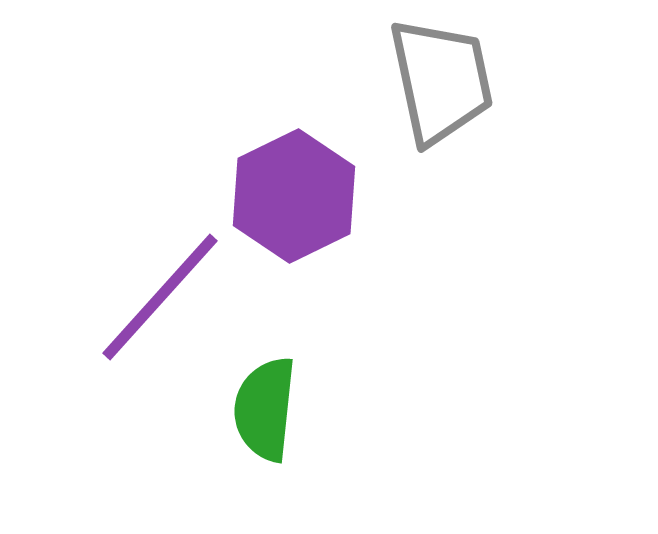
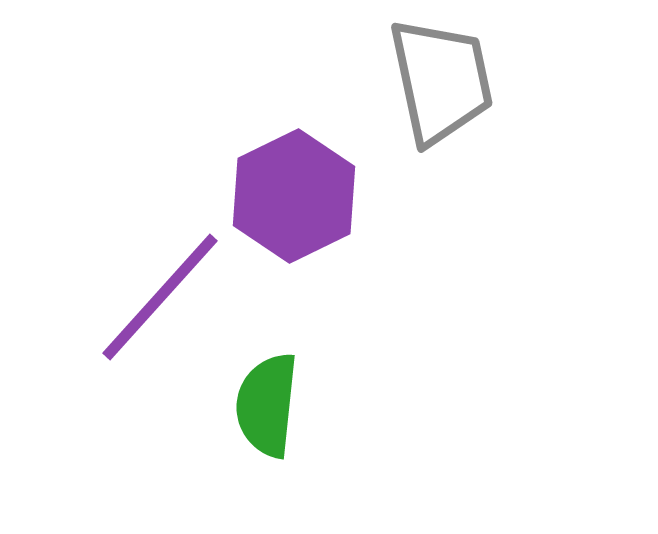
green semicircle: moved 2 px right, 4 px up
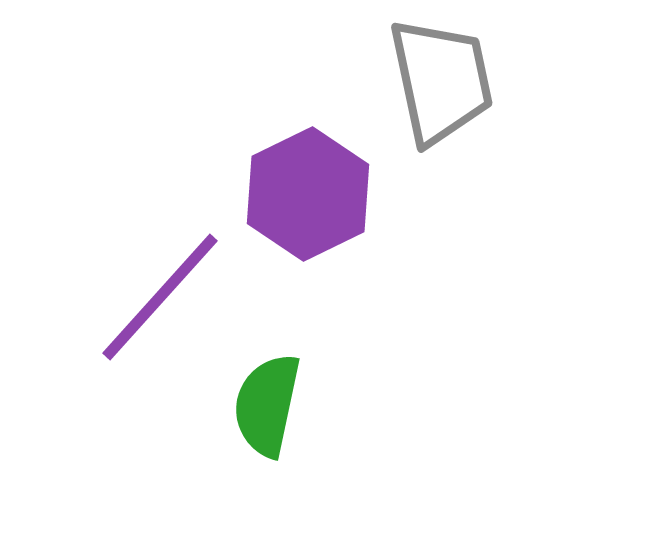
purple hexagon: moved 14 px right, 2 px up
green semicircle: rotated 6 degrees clockwise
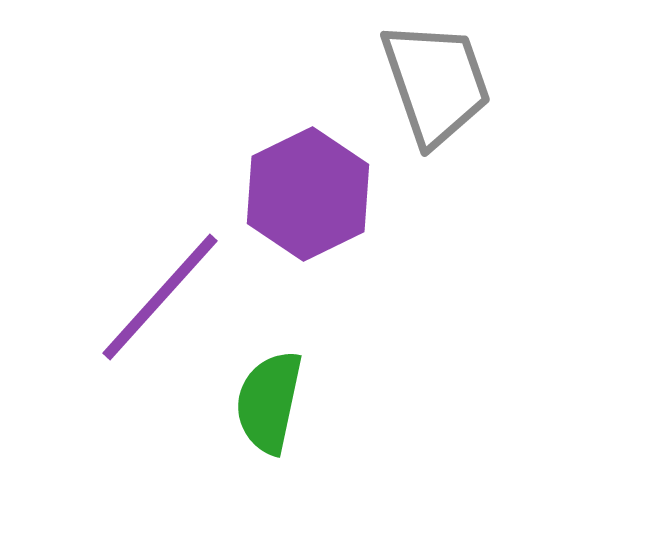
gray trapezoid: moved 5 px left, 2 px down; rotated 7 degrees counterclockwise
green semicircle: moved 2 px right, 3 px up
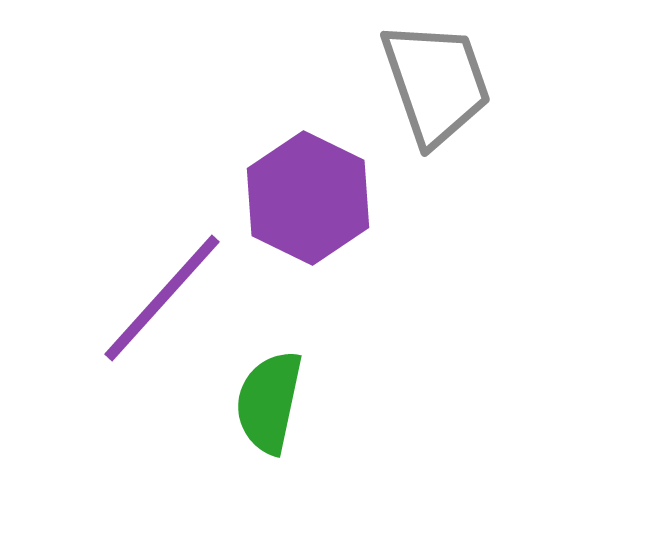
purple hexagon: moved 4 px down; rotated 8 degrees counterclockwise
purple line: moved 2 px right, 1 px down
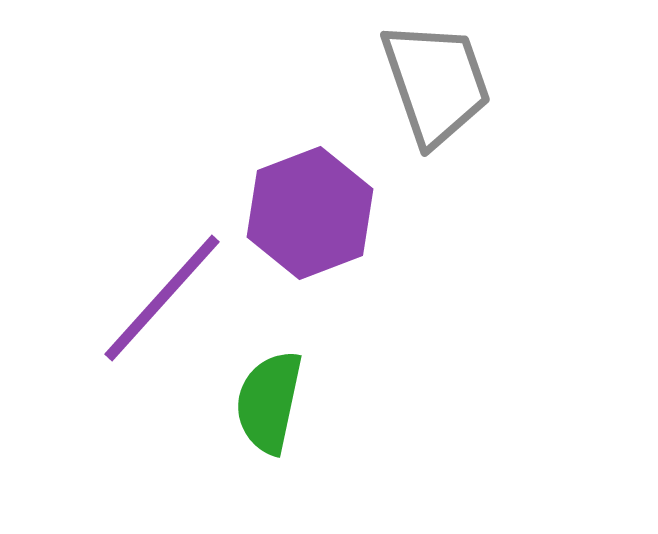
purple hexagon: moved 2 px right, 15 px down; rotated 13 degrees clockwise
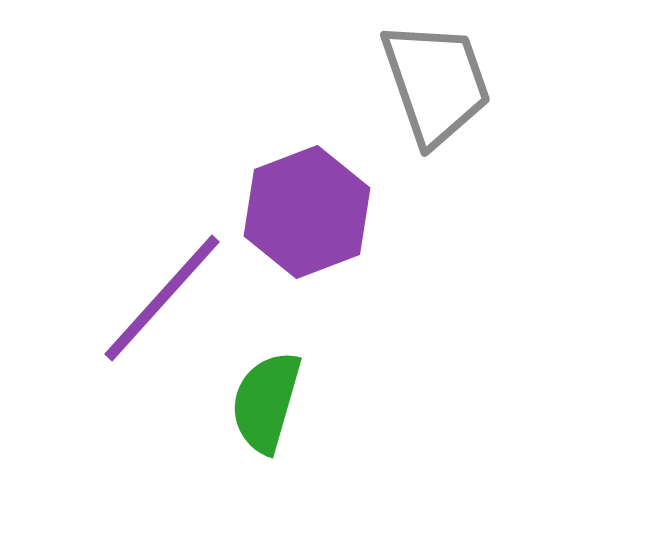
purple hexagon: moved 3 px left, 1 px up
green semicircle: moved 3 px left; rotated 4 degrees clockwise
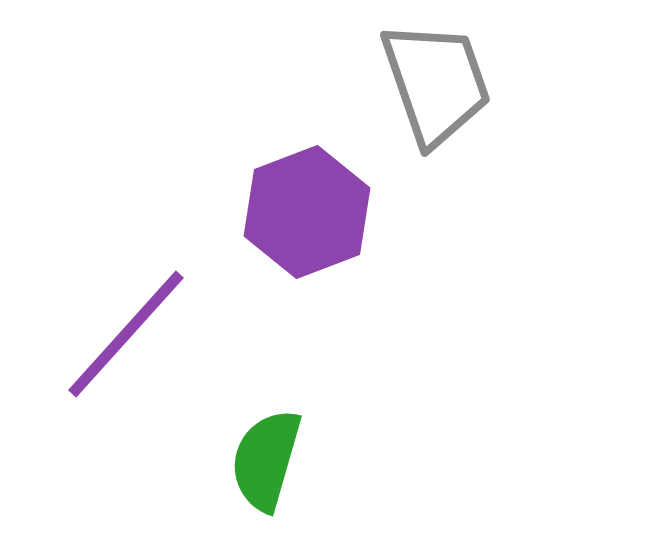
purple line: moved 36 px left, 36 px down
green semicircle: moved 58 px down
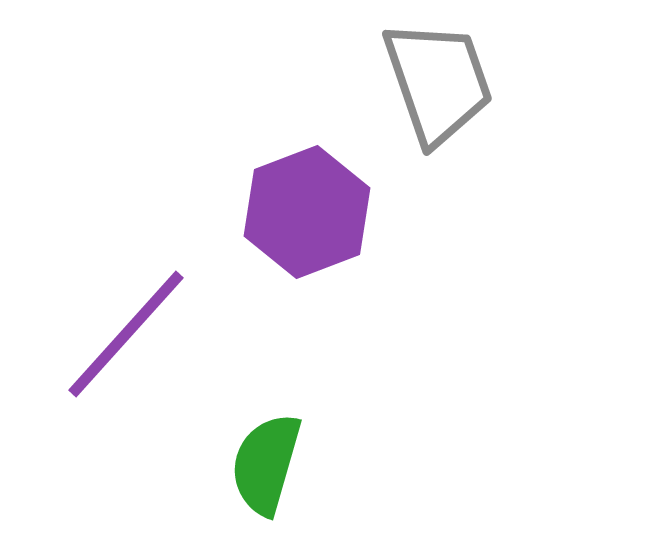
gray trapezoid: moved 2 px right, 1 px up
green semicircle: moved 4 px down
